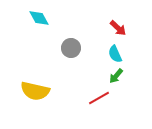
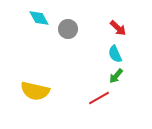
gray circle: moved 3 px left, 19 px up
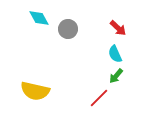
red line: rotated 15 degrees counterclockwise
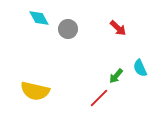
cyan semicircle: moved 25 px right, 14 px down
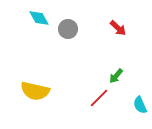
cyan semicircle: moved 37 px down
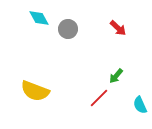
yellow semicircle: rotated 8 degrees clockwise
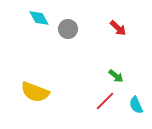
green arrow: rotated 91 degrees counterclockwise
yellow semicircle: moved 1 px down
red line: moved 6 px right, 3 px down
cyan semicircle: moved 4 px left
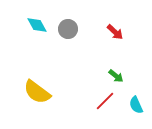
cyan diamond: moved 2 px left, 7 px down
red arrow: moved 3 px left, 4 px down
yellow semicircle: moved 2 px right; rotated 16 degrees clockwise
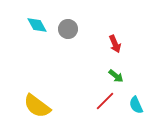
red arrow: moved 12 px down; rotated 24 degrees clockwise
yellow semicircle: moved 14 px down
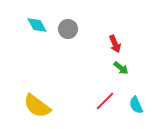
green arrow: moved 5 px right, 8 px up
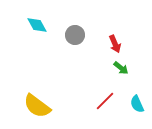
gray circle: moved 7 px right, 6 px down
cyan semicircle: moved 1 px right, 1 px up
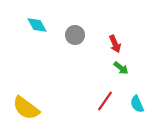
red line: rotated 10 degrees counterclockwise
yellow semicircle: moved 11 px left, 2 px down
